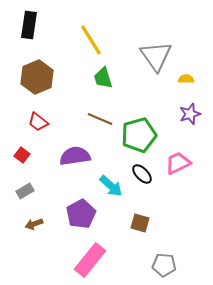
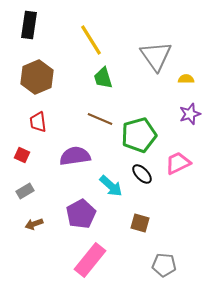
red trapezoid: rotated 45 degrees clockwise
red square: rotated 14 degrees counterclockwise
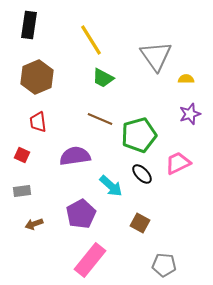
green trapezoid: rotated 45 degrees counterclockwise
gray rectangle: moved 3 px left; rotated 24 degrees clockwise
brown square: rotated 12 degrees clockwise
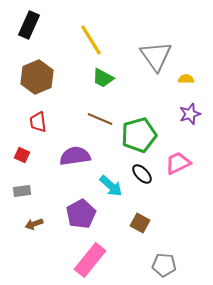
black rectangle: rotated 16 degrees clockwise
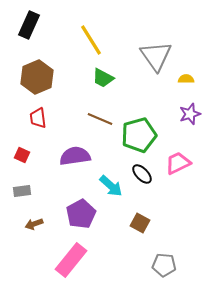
red trapezoid: moved 4 px up
pink rectangle: moved 19 px left
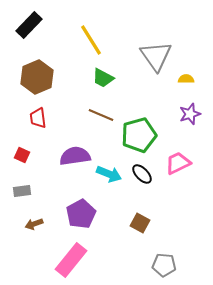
black rectangle: rotated 20 degrees clockwise
brown line: moved 1 px right, 4 px up
cyan arrow: moved 2 px left, 12 px up; rotated 20 degrees counterclockwise
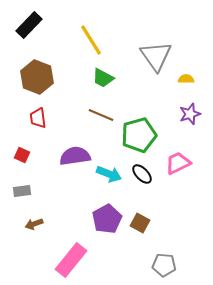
brown hexagon: rotated 16 degrees counterclockwise
purple pentagon: moved 26 px right, 5 px down
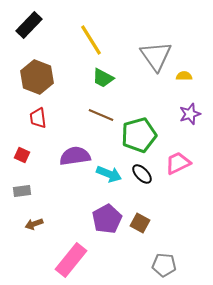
yellow semicircle: moved 2 px left, 3 px up
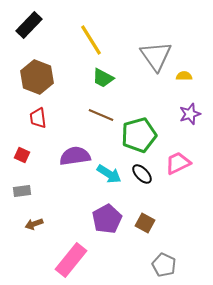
cyan arrow: rotated 10 degrees clockwise
brown square: moved 5 px right
gray pentagon: rotated 20 degrees clockwise
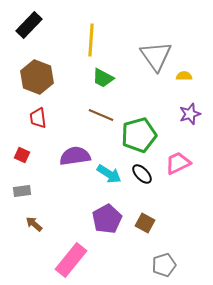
yellow line: rotated 36 degrees clockwise
brown arrow: rotated 60 degrees clockwise
gray pentagon: rotated 30 degrees clockwise
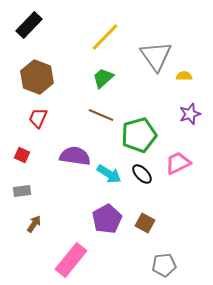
yellow line: moved 14 px right, 3 px up; rotated 40 degrees clockwise
green trapezoid: rotated 110 degrees clockwise
red trapezoid: rotated 30 degrees clockwise
purple semicircle: rotated 16 degrees clockwise
brown arrow: rotated 84 degrees clockwise
gray pentagon: rotated 10 degrees clockwise
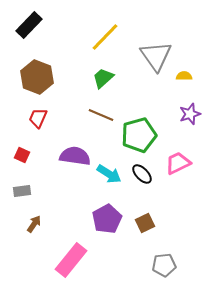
brown square: rotated 36 degrees clockwise
